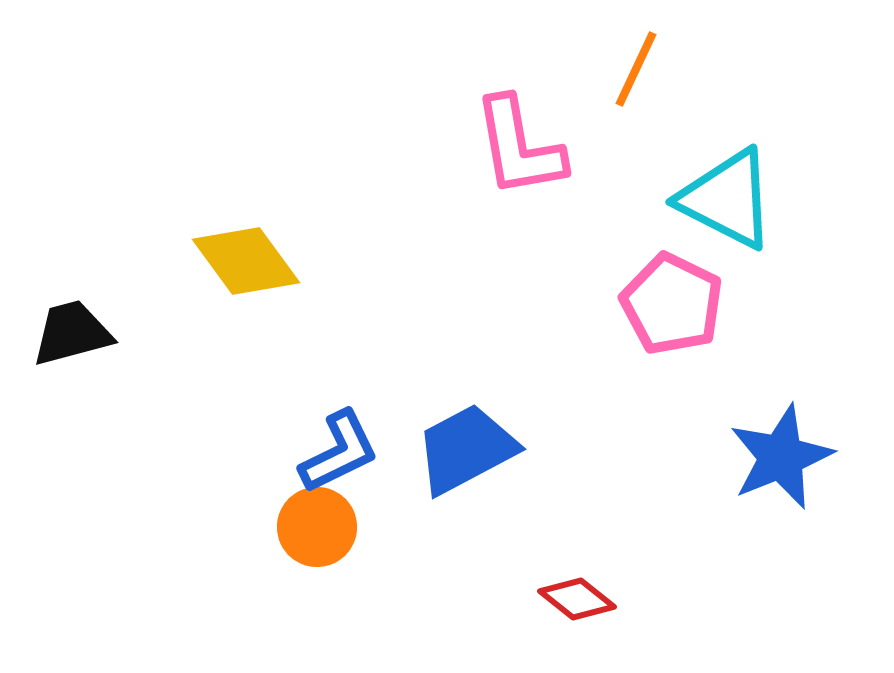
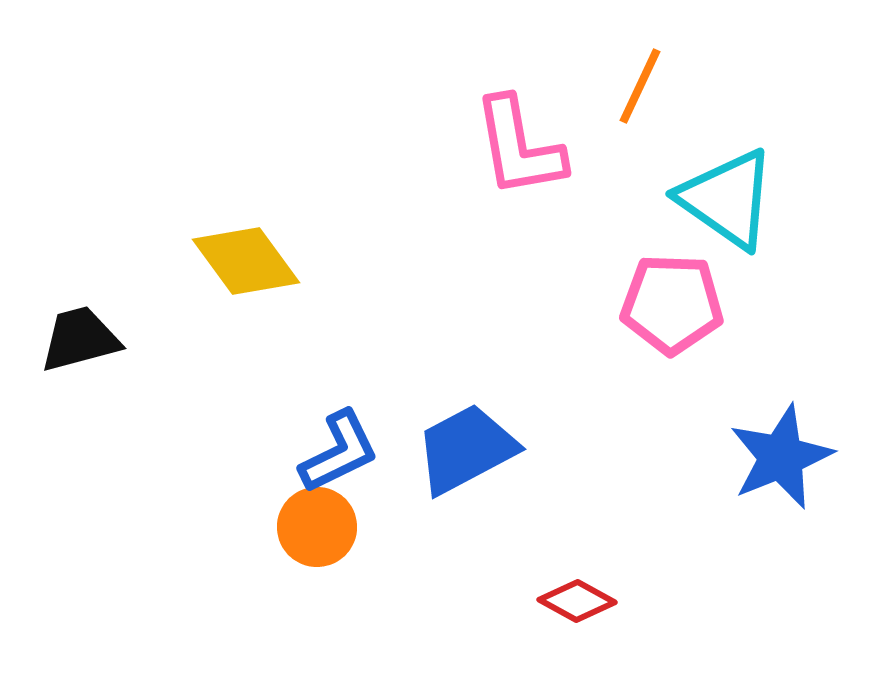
orange line: moved 4 px right, 17 px down
cyan triangle: rotated 8 degrees clockwise
pink pentagon: rotated 24 degrees counterclockwise
black trapezoid: moved 8 px right, 6 px down
red diamond: moved 2 px down; rotated 10 degrees counterclockwise
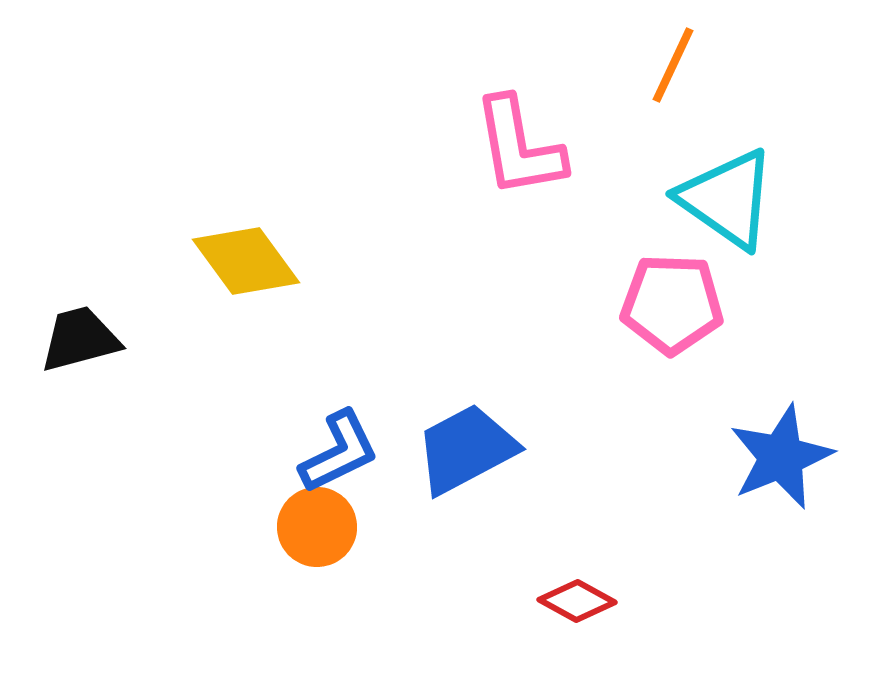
orange line: moved 33 px right, 21 px up
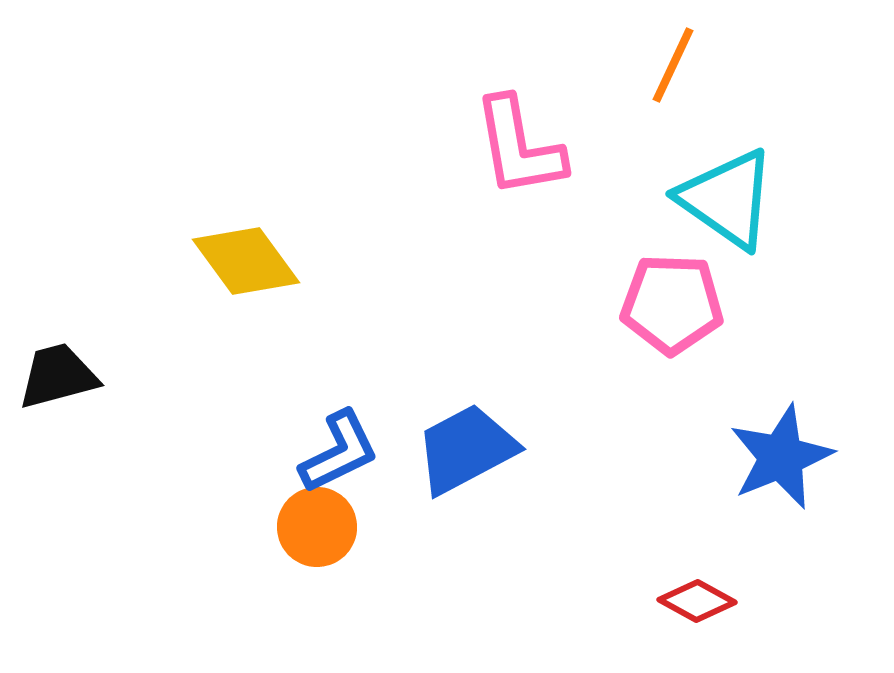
black trapezoid: moved 22 px left, 37 px down
red diamond: moved 120 px right
